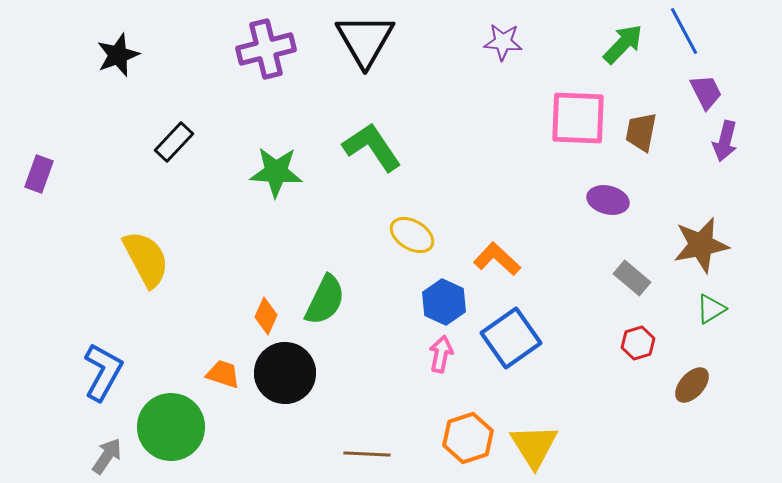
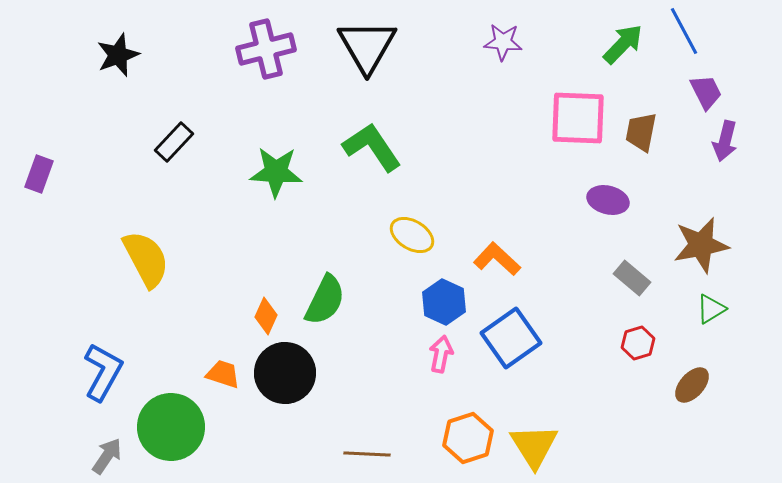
black triangle: moved 2 px right, 6 px down
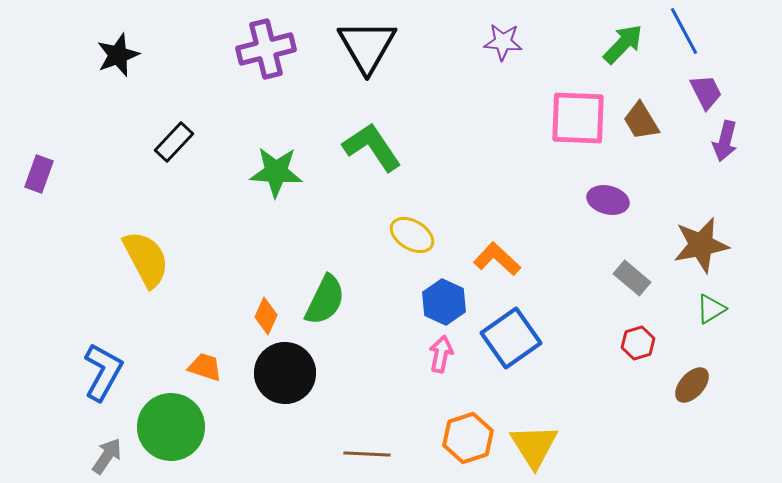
brown trapezoid: moved 11 px up; rotated 42 degrees counterclockwise
orange trapezoid: moved 18 px left, 7 px up
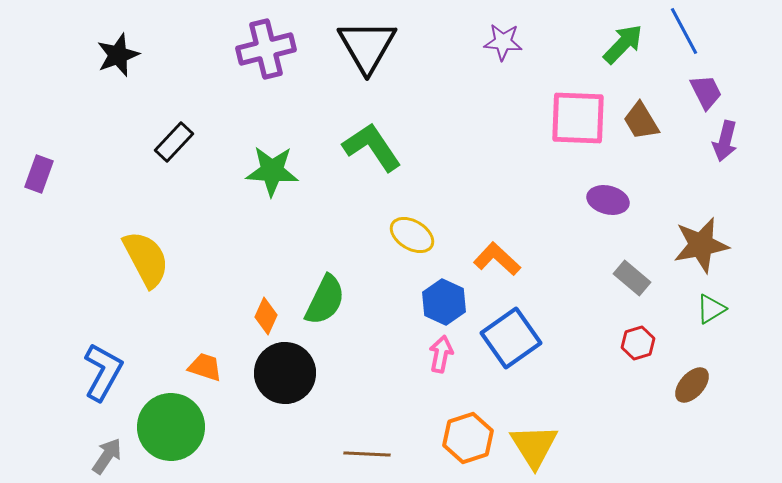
green star: moved 4 px left, 1 px up
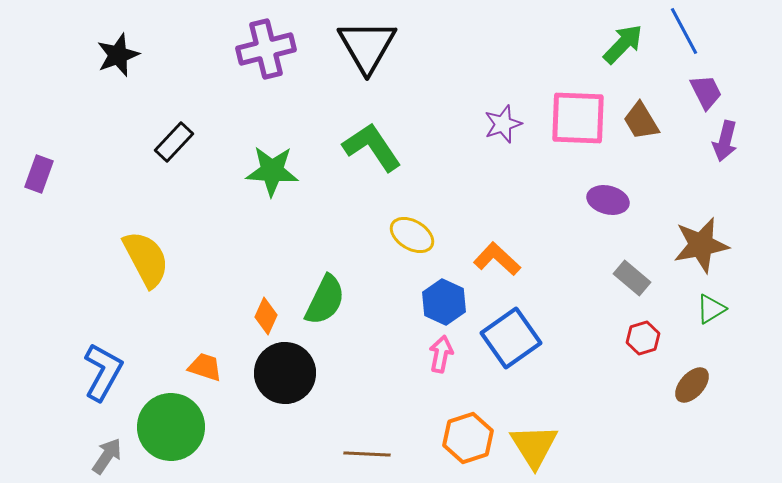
purple star: moved 82 px down; rotated 24 degrees counterclockwise
red hexagon: moved 5 px right, 5 px up
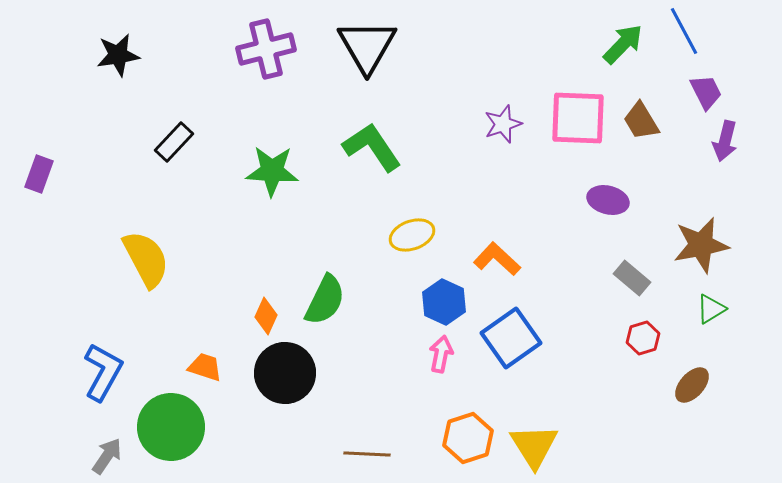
black star: rotated 12 degrees clockwise
yellow ellipse: rotated 51 degrees counterclockwise
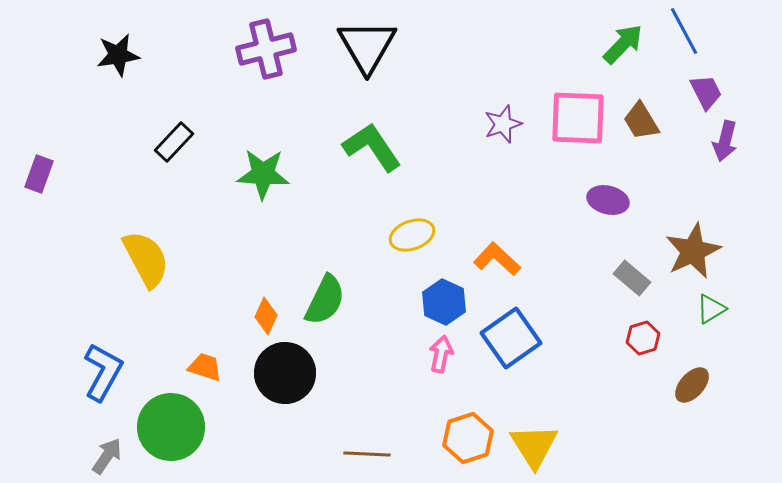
green star: moved 9 px left, 3 px down
brown star: moved 8 px left, 6 px down; rotated 14 degrees counterclockwise
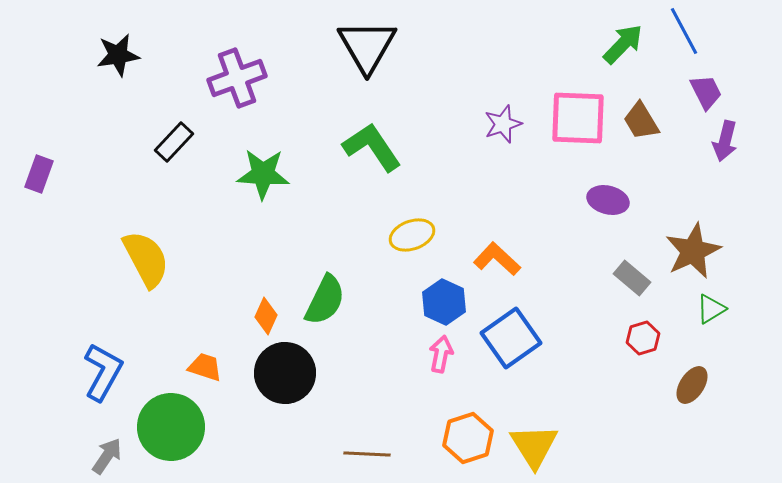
purple cross: moved 29 px left, 29 px down; rotated 6 degrees counterclockwise
brown ellipse: rotated 9 degrees counterclockwise
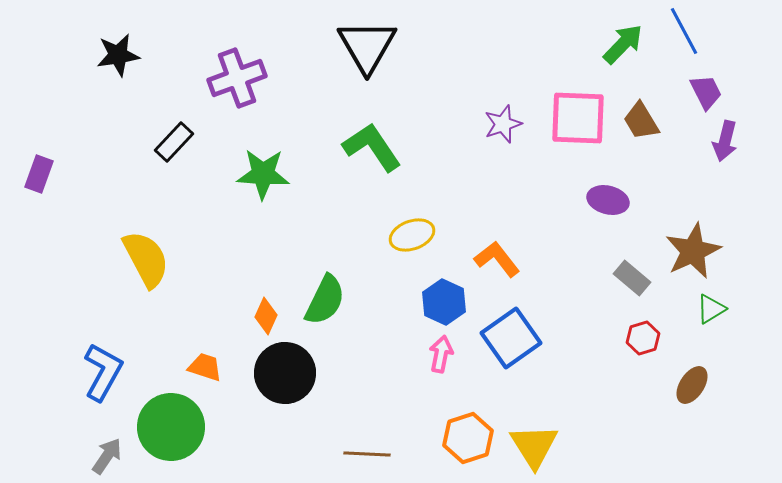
orange L-shape: rotated 9 degrees clockwise
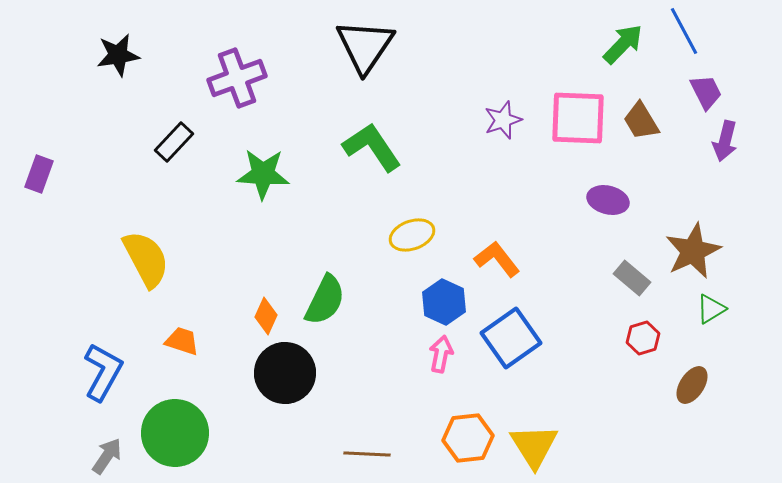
black triangle: moved 2 px left; rotated 4 degrees clockwise
purple star: moved 4 px up
orange trapezoid: moved 23 px left, 26 px up
green circle: moved 4 px right, 6 px down
orange hexagon: rotated 12 degrees clockwise
